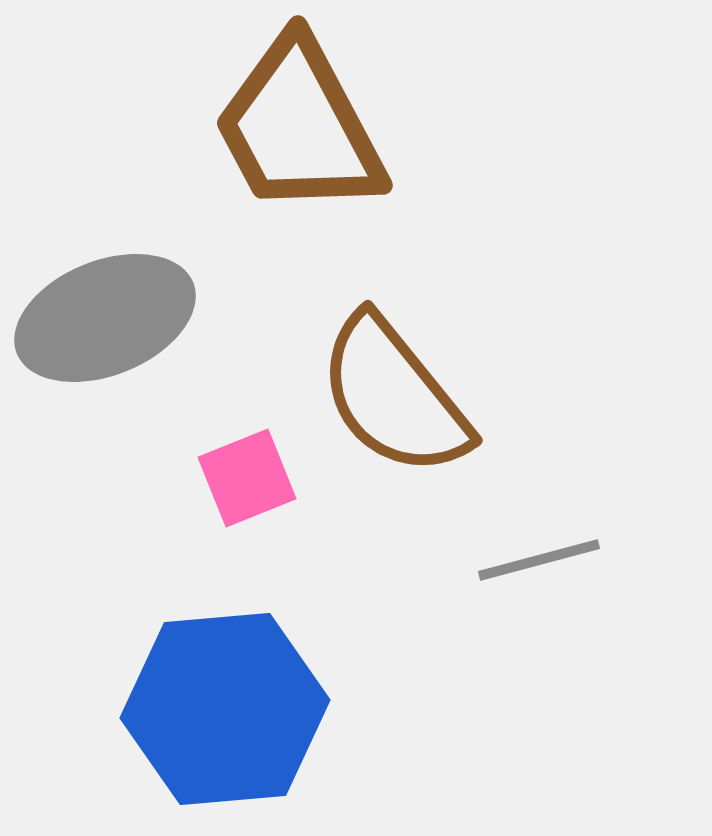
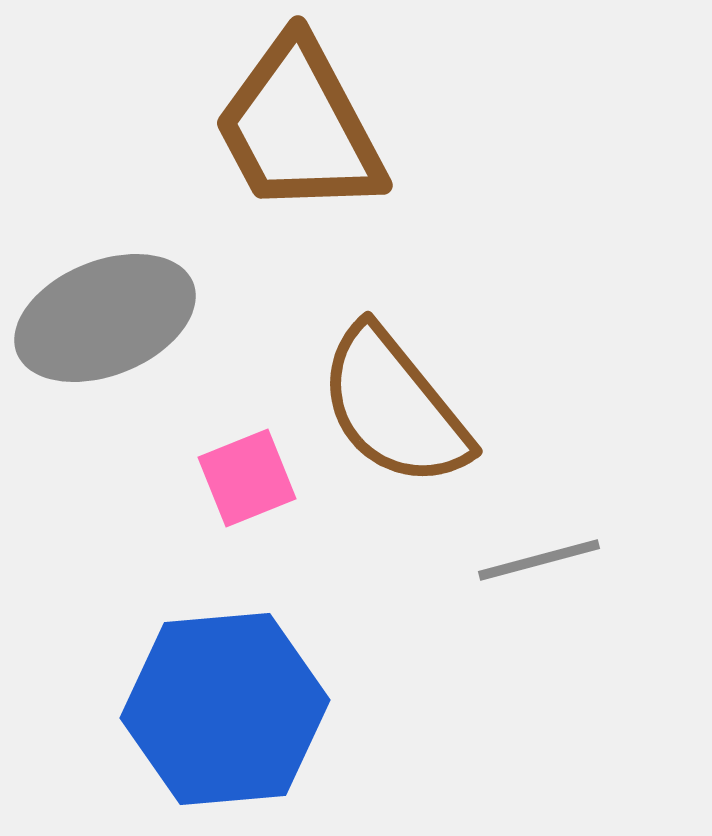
brown semicircle: moved 11 px down
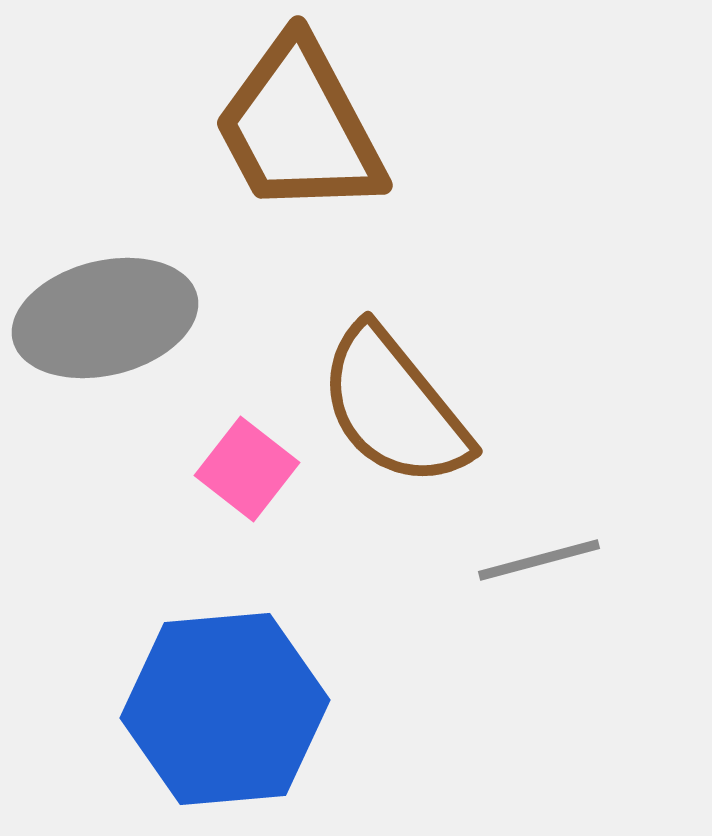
gray ellipse: rotated 8 degrees clockwise
pink square: moved 9 px up; rotated 30 degrees counterclockwise
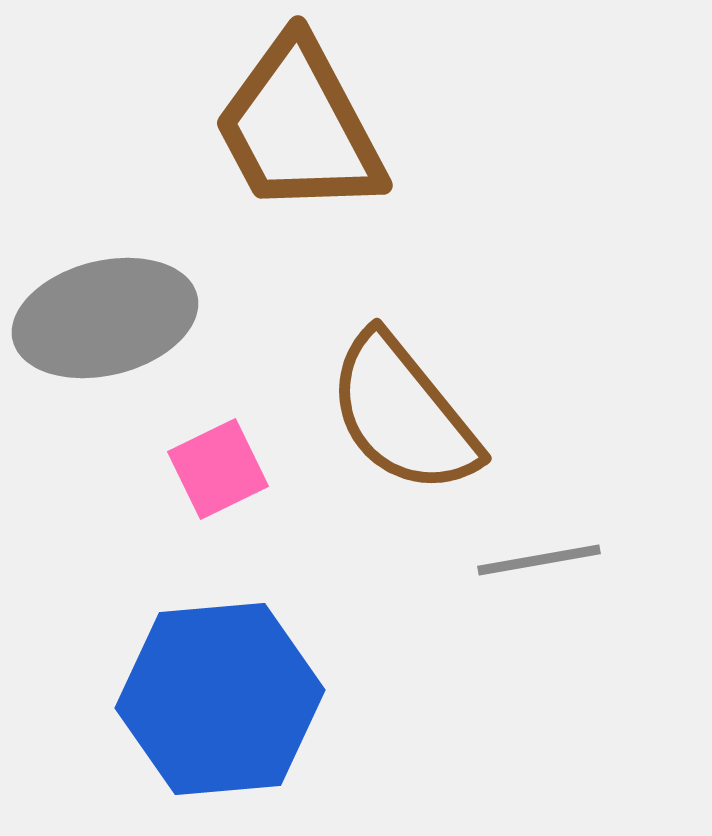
brown semicircle: moved 9 px right, 7 px down
pink square: moved 29 px left; rotated 26 degrees clockwise
gray line: rotated 5 degrees clockwise
blue hexagon: moved 5 px left, 10 px up
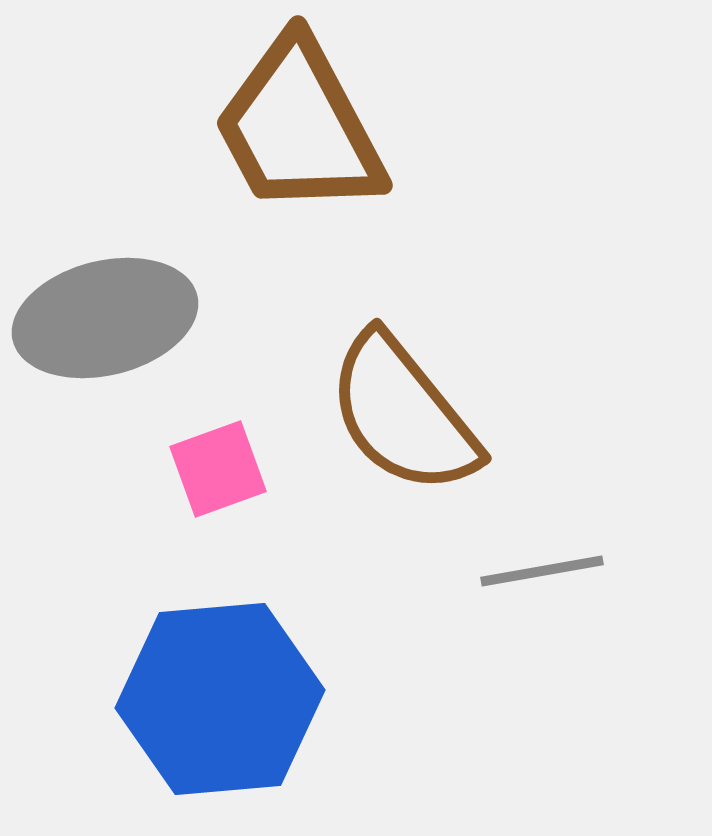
pink square: rotated 6 degrees clockwise
gray line: moved 3 px right, 11 px down
